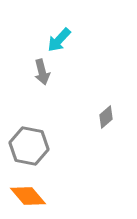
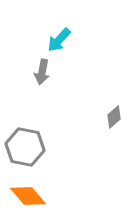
gray arrow: rotated 25 degrees clockwise
gray diamond: moved 8 px right
gray hexagon: moved 4 px left, 1 px down
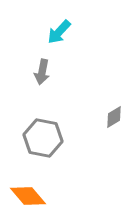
cyan arrow: moved 8 px up
gray diamond: rotated 10 degrees clockwise
gray hexagon: moved 18 px right, 9 px up
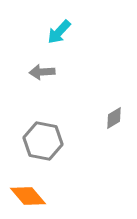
gray arrow: rotated 75 degrees clockwise
gray diamond: moved 1 px down
gray hexagon: moved 3 px down
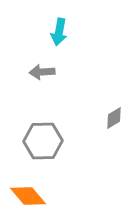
cyan arrow: rotated 32 degrees counterclockwise
gray hexagon: rotated 12 degrees counterclockwise
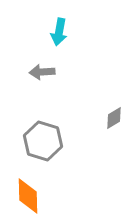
gray hexagon: rotated 18 degrees clockwise
orange diamond: rotated 39 degrees clockwise
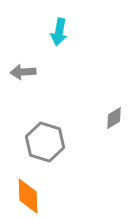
gray arrow: moved 19 px left
gray hexagon: moved 2 px right, 1 px down
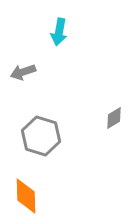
gray arrow: rotated 15 degrees counterclockwise
gray hexagon: moved 4 px left, 6 px up
orange diamond: moved 2 px left
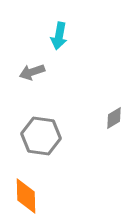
cyan arrow: moved 4 px down
gray arrow: moved 9 px right
gray hexagon: rotated 9 degrees counterclockwise
